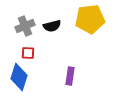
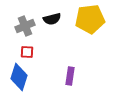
black semicircle: moved 7 px up
red square: moved 1 px left, 1 px up
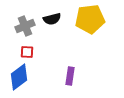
blue diamond: rotated 36 degrees clockwise
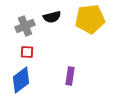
black semicircle: moved 2 px up
blue diamond: moved 2 px right, 3 px down
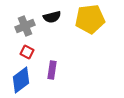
red square: rotated 24 degrees clockwise
purple rectangle: moved 18 px left, 6 px up
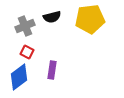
blue diamond: moved 2 px left, 3 px up
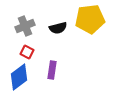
black semicircle: moved 6 px right, 11 px down
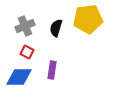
yellow pentagon: moved 2 px left
black semicircle: moved 2 px left; rotated 120 degrees clockwise
blue diamond: rotated 36 degrees clockwise
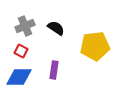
yellow pentagon: moved 7 px right, 27 px down
black semicircle: rotated 108 degrees clockwise
red square: moved 6 px left, 1 px up
purple rectangle: moved 2 px right
